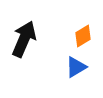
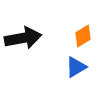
black arrow: moved 1 px left, 1 px up; rotated 57 degrees clockwise
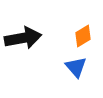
blue triangle: rotated 40 degrees counterclockwise
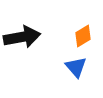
black arrow: moved 1 px left, 1 px up
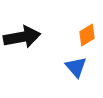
orange diamond: moved 4 px right, 1 px up
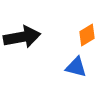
blue triangle: rotated 35 degrees counterclockwise
